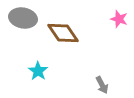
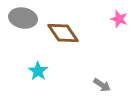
gray arrow: rotated 30 degrees counterclockwise
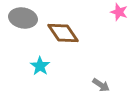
pink star: moved 7 px up
cyan star: moved 2 px right, 5 px up
gray arrow: moved 1 px left
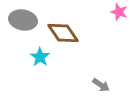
gray ellipse: moved 2 px down
cyan star: moved 9 px up
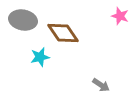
pink star: moved 1 px right, 4 px down
cyan star: rotated 24 degrees clockwise
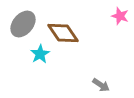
gray ellipse: moved 4 px down; rotated 60 degrees counterclockwise
cyan star: moved 3 px up; rotated 18 degrees counterclockwise
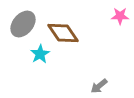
pink star: rotated 18 degrees counterclockwise
gray arrow: moved 2 px left, 1 px down; rotated 108 degrees clockwise
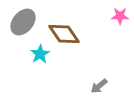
gray ellipse: moved 2 px up
brown diamond: moved 1 px right, 1 px down
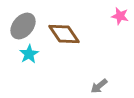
pink star: rotated 12 degrees clockwise
gray ellipse: moved 4 px down
cyan star: moved 11 px left
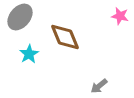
gray ellipse: moved 3 px left, 9 px up
brown diamond: moved 1 px right, 3 px down; rotated 12 degrees clockwise
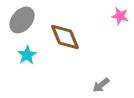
gray ellipse: moved 2 px right, 3 px down
cyan star: moved 2 px left, 1 px down
gray arrow: moved 2 px right, 1 px up
